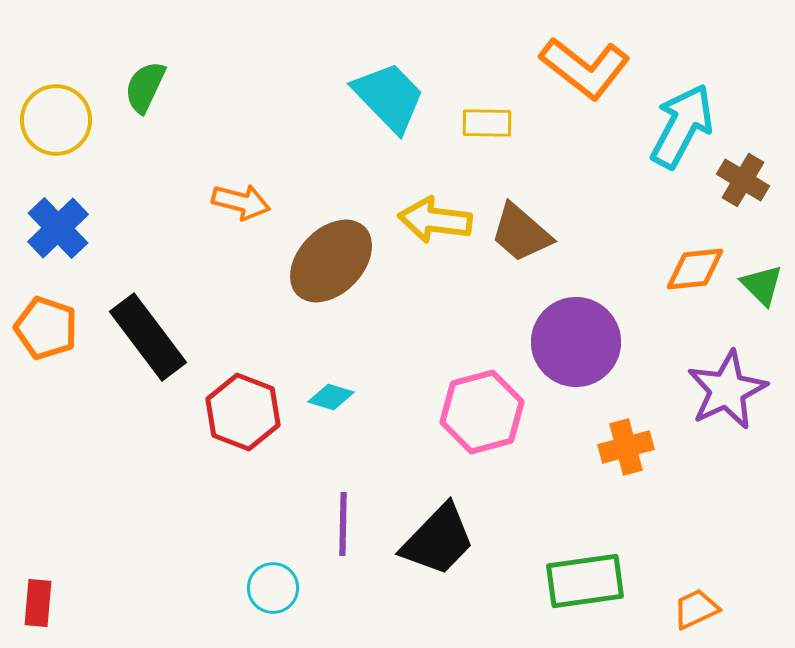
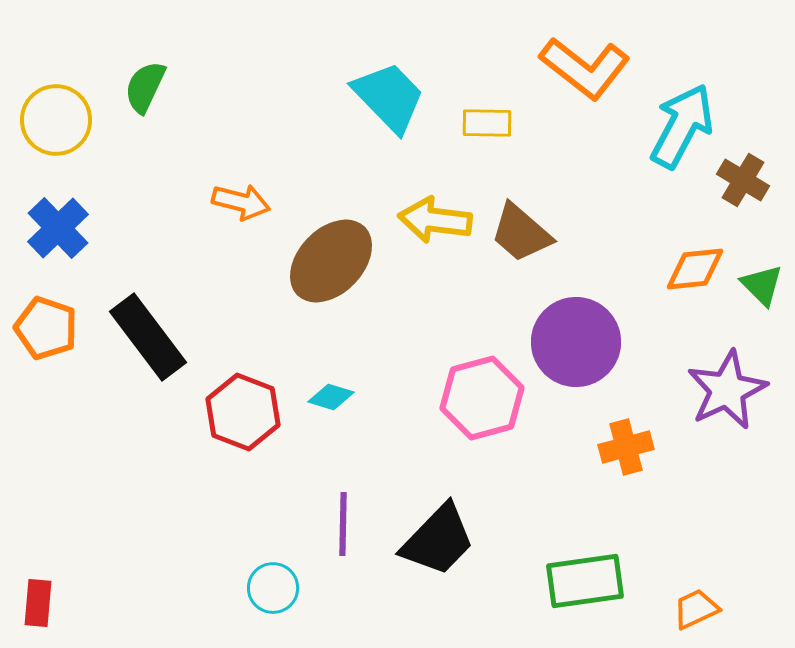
pink hexagon: moved 14 px up
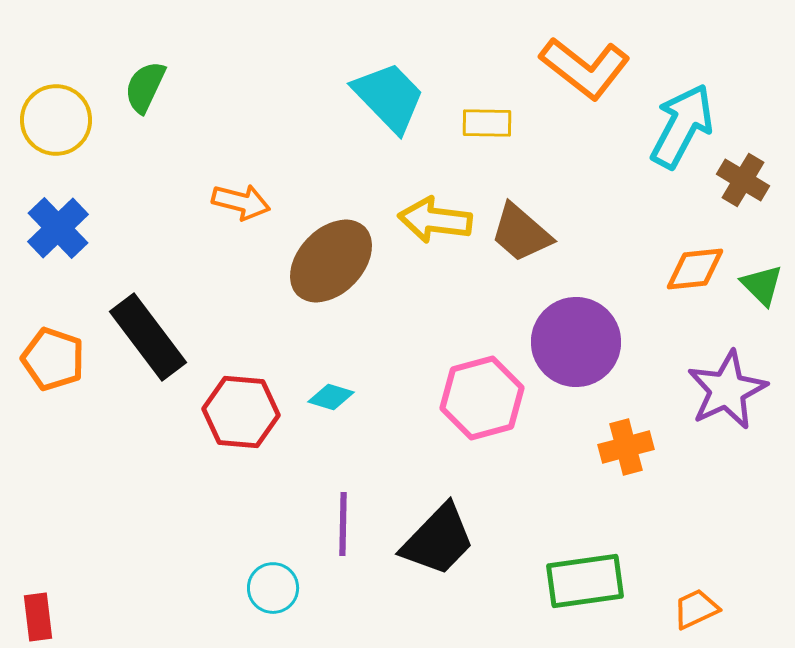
orange pentagon: moved 7 px right, 31 px down
red hexagon: moved 2 px left; rotated 16 degrees counterclockwise
red rectangle: moved 14 px down; rotated 12 degrees counterclockwise
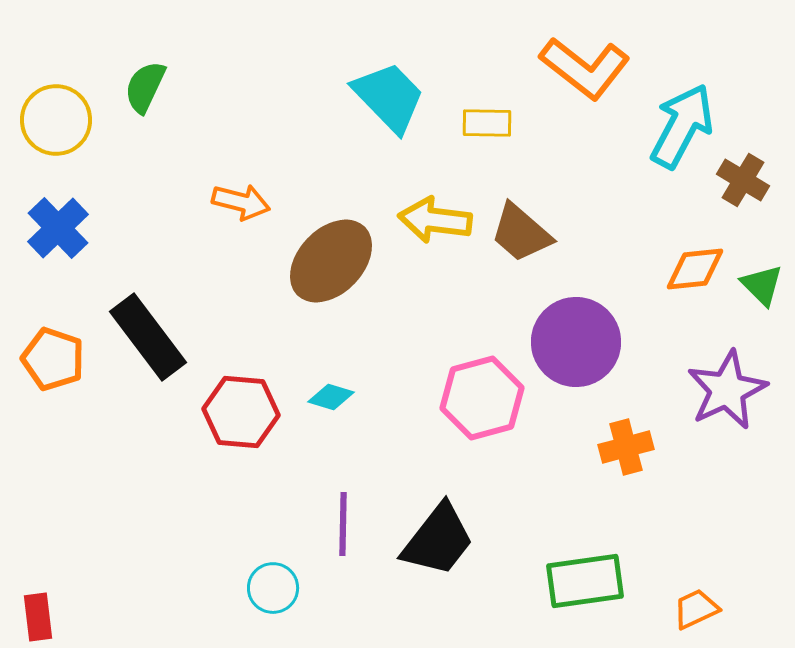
black trapezoid: rotated 6 degrees counterclockwise
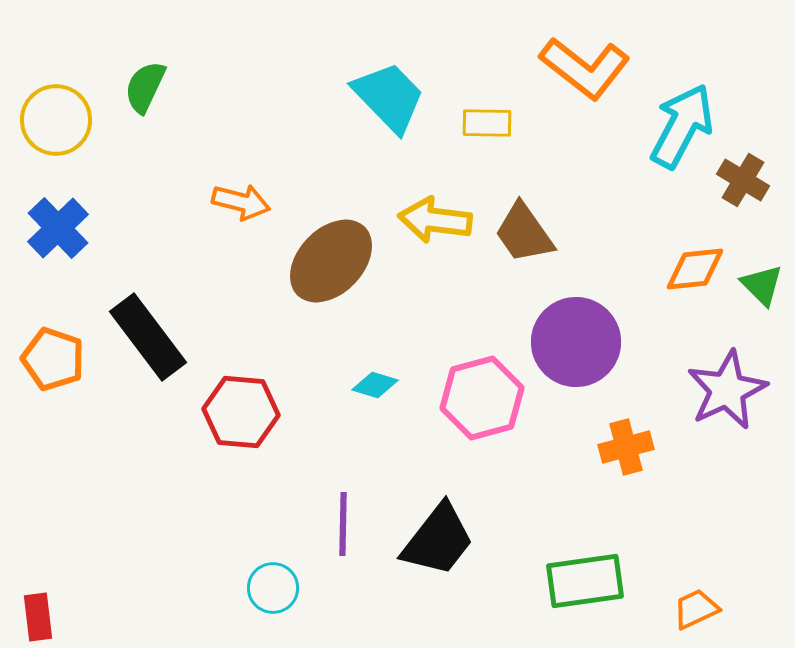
brown trapezoid: moved 3 px right; rotated 14 degrees clockwise
cyan diamond: moved 44 px right, 12 px up
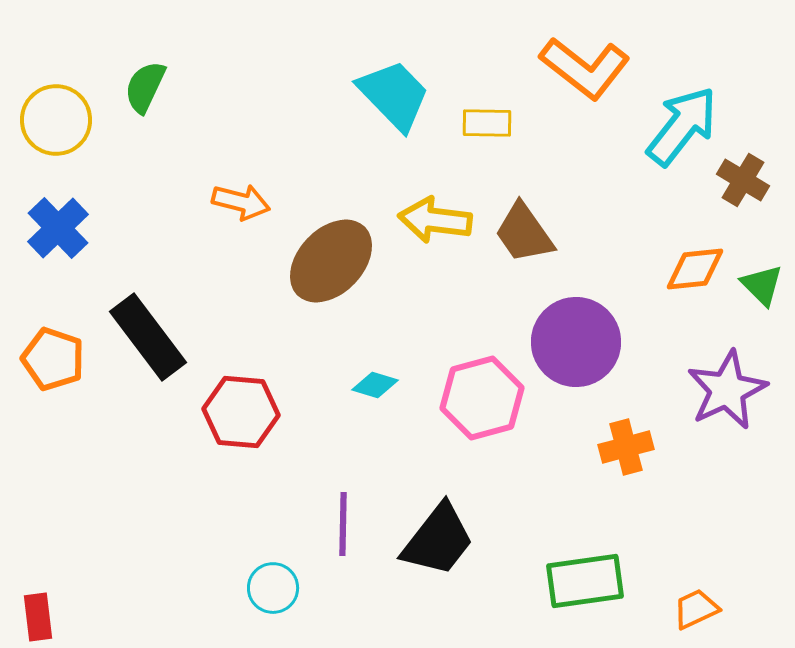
cyan trapezoid: moved 5 px right, 2 px up
cyan arrow: rotated 10 degrees clockwise
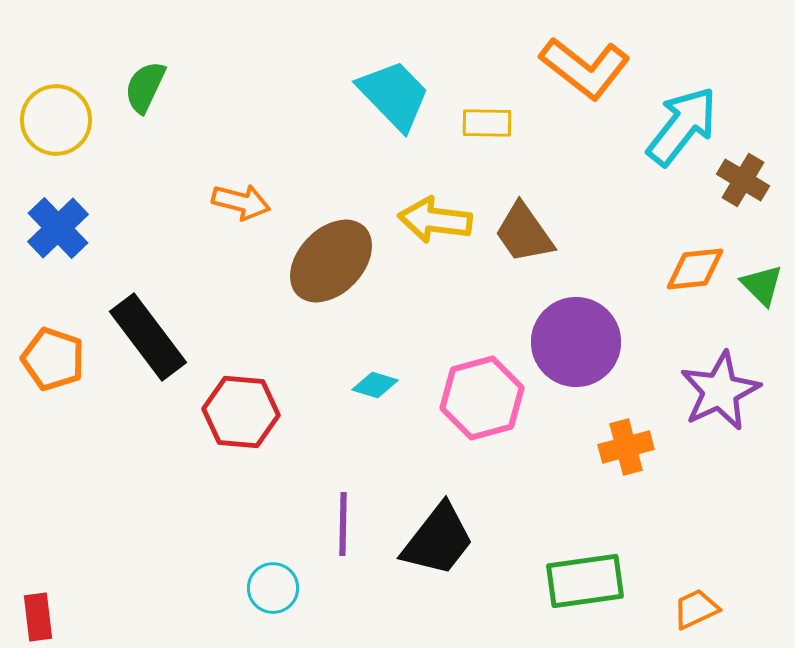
purple star: moved 7 px left, 1 px down
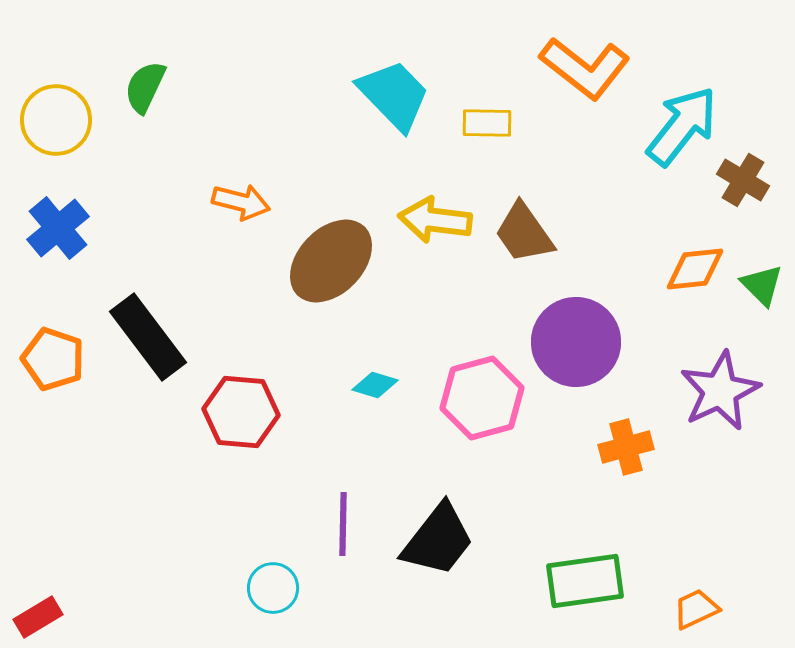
blue cross: rotated 4 degrees clockwise
red rectangle: rotated 66 degrees clockwise
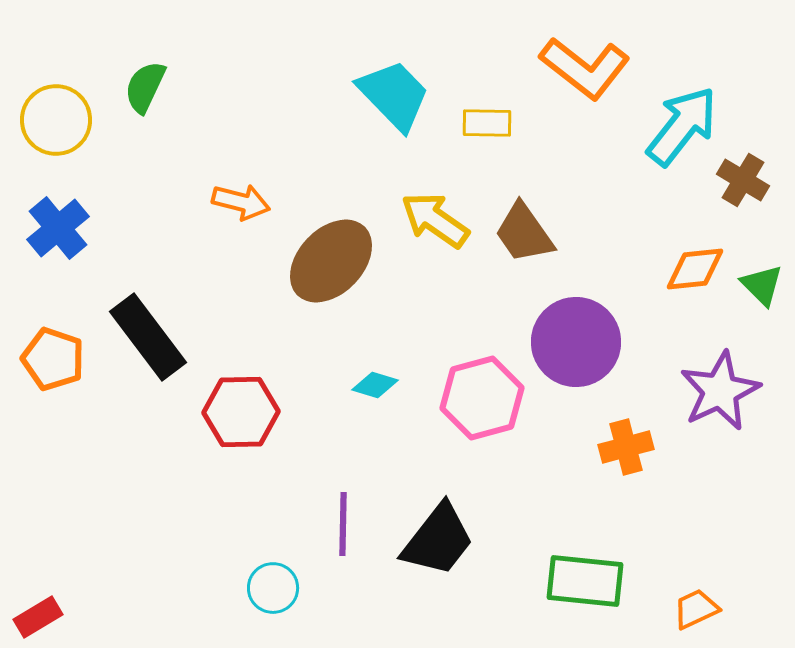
yellow arrow: rotated 28 degrees clockwise
red hexagon: rotated 6 degrees counterclockwise
green rectangle: rotated 14 degrees clockwise
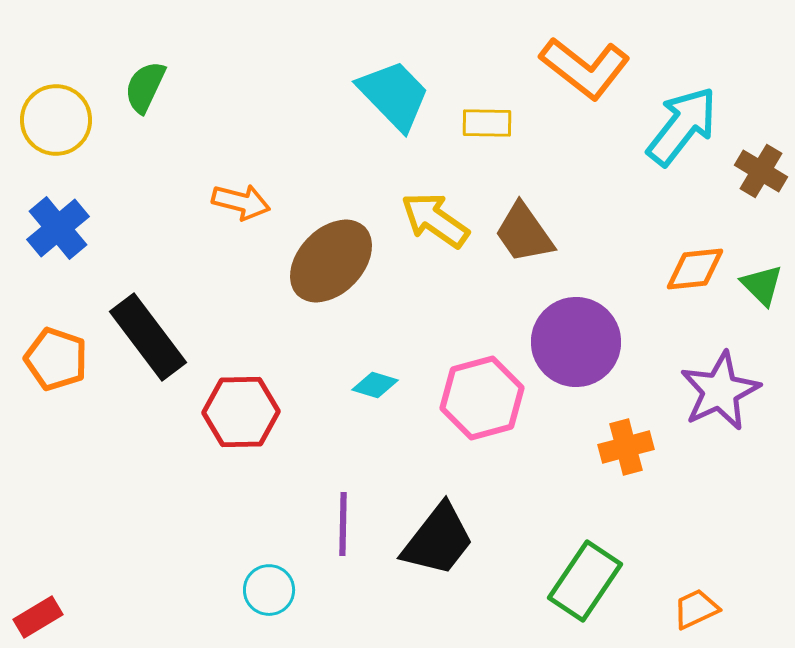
brown cross: moved 18 px right, 9 px up
orange pentagon: moved 3 px right
green rectangle: rotated 62 degrees counterclockwise
cyan circle: moved 4 px left, 2 px down
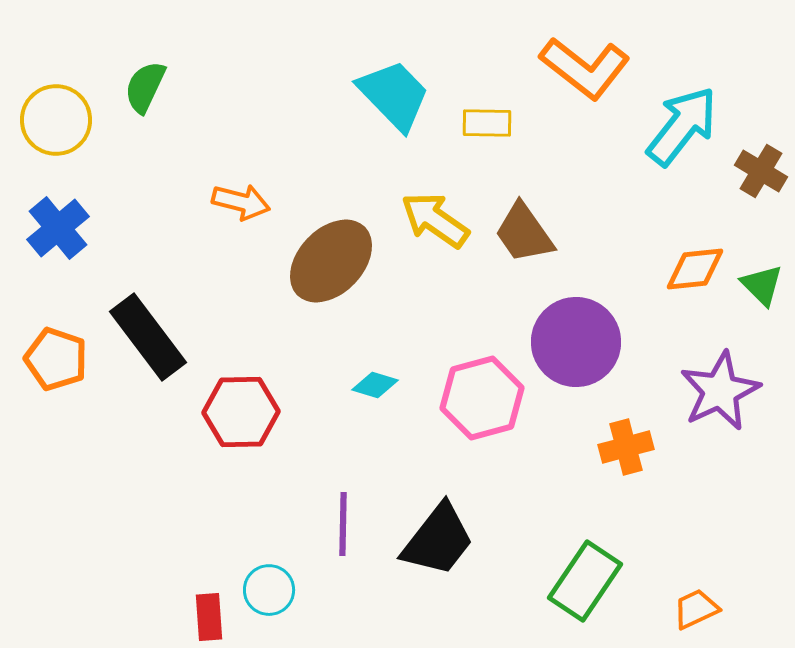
red rectangle: moved 171 px right; rotated 63 degrees counterclockwise
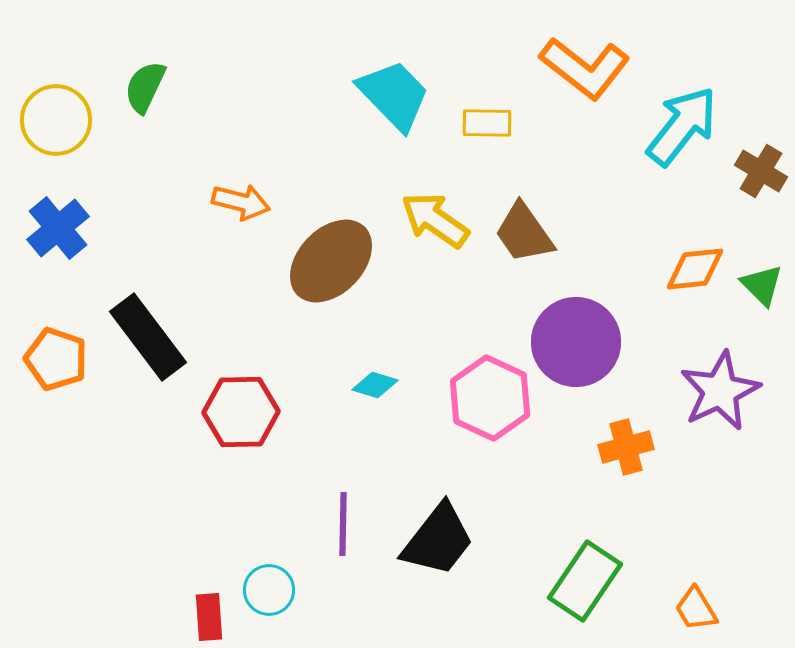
pink hexagon: moved 8 px right; rotated 20 degrees counterclockwise
orange trapezoid: rotated 96 degrees counterclockwise
